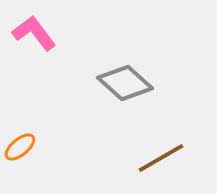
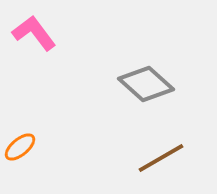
gray diamond: moved 21 px right, 1 px down
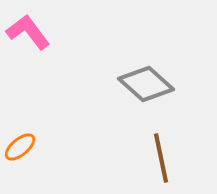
pink L-shape: moved 6 px left, 1 px up
brown line: rotated 72 degrees counterclockwise
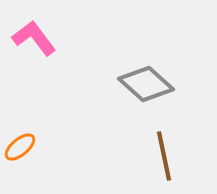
pink L-shape: moved 6 px right, 6 px down
brown line: moved 3 px right, 2 px up
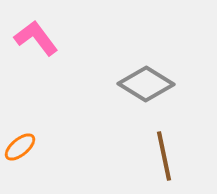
pink L-shape: moved 2 px right
gray diamond: rotated 10 degrees counterclockwise
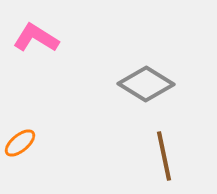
pink L-shape: rotated 21 degrees counterclockwise
orange ellipse: moved 4 px up
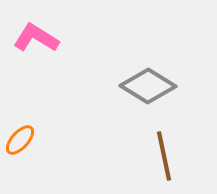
gray diamond: moved 2 px right, 2 px down
orange ellipse: moved 3 px up; rotated 8 degrees counterclockwise
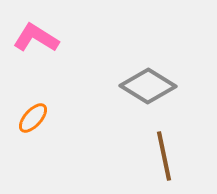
orange ellipse: moved 13 px right, 22 px up
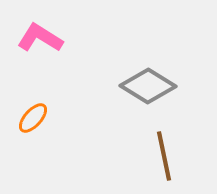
pink L-shape: moved 4 px right
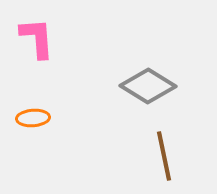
pink L-shape: moved 3 px left; rotated 54 degrees clockwise
orange ellipse: rotated 44 degrees clockwise
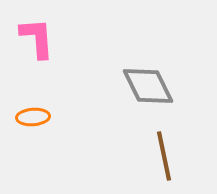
gray diamond: rotated 32 degrees clockwise
orange ellipse: moved 1 px up
